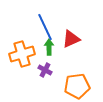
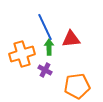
red triangle: rotated 18 degrees clockwise
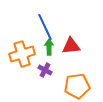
red triangle: moved 7 px down
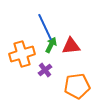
green arrow: moved 2 px right, 2 px up; rotated 28 degrees clockwise
purple cross: rotated 24 degrees clockwise
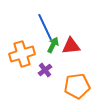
green arrow: moved 2 px right
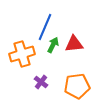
blue line: rotated 48 degrees clockwise
red triangle: moved 3 px right, 2 px up
purple cross: moved 4 px left, 12 px down; rotated 16 degrees counterclockwise
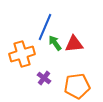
green arrow: moved 2 px right, 2 px up; rotated 63 degrees counterclockwise
purple cross: moved 3 px right, 4 px up
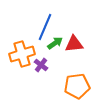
green arrow: rotated 91 degrees clockwise
purple cross: moved 3 px left, 13 px up
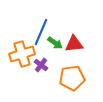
blue line: moved 4 px left, 5 px down
green arrow: rotated 70 degrees clockwise
orange pentagon: moved 5 px left, 8 px up
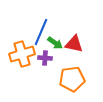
red triangle: rotated 18 degrees clockwise
purple cross: moved 4 px right, 7 px up; rotated 32 degrees counterclockwise
orange pentagon: moved 1 px down
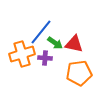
blue line: rotated 16 degrees clockwise
orange pentagon: moved 7 px right, 6 px up
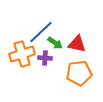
blue line: rotated 8 degrees clockwise
red triangle: moved 3 px right
